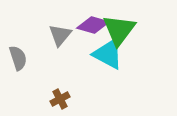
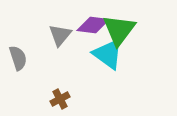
purple diamond: rotated 8 degrees counterclockwise
cyan triangle: rotated 8 degrees clockwise
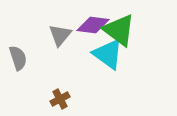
green triangle: rotated 30 degrees counterclockwise
